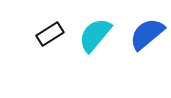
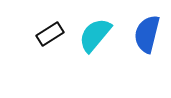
blue semicircle: rotated 36 degrees counterclockwise
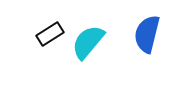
cyan semicircle: moved 7 px left, 7 px down
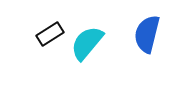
cyan semicircle: moved 1 px left, 1 px down
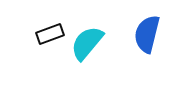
black rectangle: rotated 12 degrees clockwise
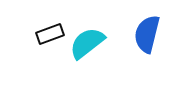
cyan semicircle: rotated 12 degrees clockwise
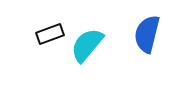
cyan semicircle: moved 2 px down; rotated 12 degrees counterclockwise
